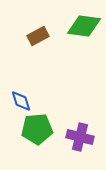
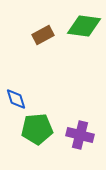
brown rectangle: moved 5 px right, 1 px up
blue diamond: moved 5 px left, 2 px up
purple cross: moved 2 px up
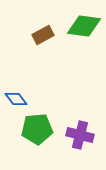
blue diamond: rotated 20 degrees counterclockwise
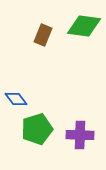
brown rectangle: rotated 40 degrees counterclockwise
green pentagon: rotated 12 degrees counterclockwise
purple cross: rotated 12 degrees counterclockwise
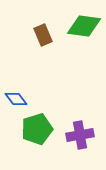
brown rectangle: rotated 45 degrees counterclockwise
purple cross: rotated 12 degrees counterclockwise
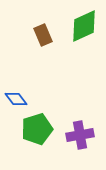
green diamond: rotated 32 degrees counterclockwise
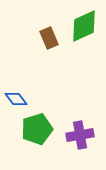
brown rectangle: moved 6 px right, 3 px down
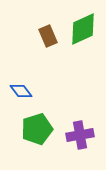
green diamond: moved 1 px left, 3 px down
brown rectangle: moved 1 px left, 2 px up
blue diamond: moved 5 px right, 8 px up
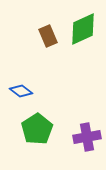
blue diamond: rotated 15 degrees counterclockwise
green pentagon: rotated 16 degrees counterclockwise
purple cross: moved 7 px right, 2 px down
